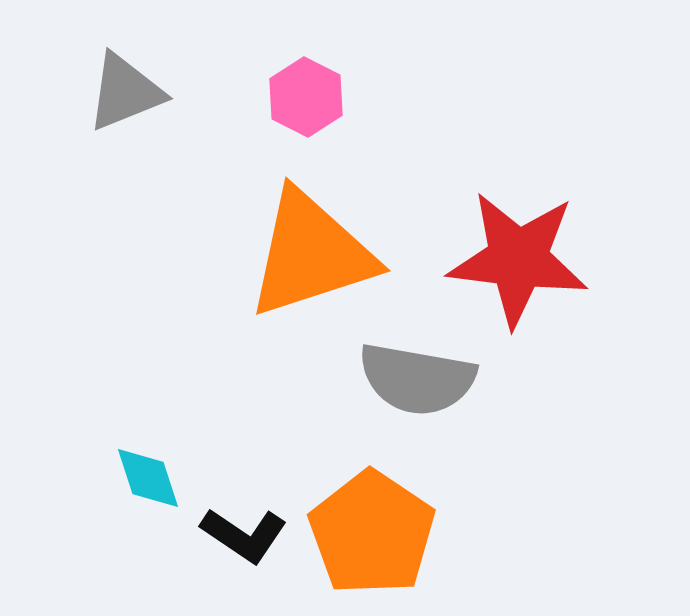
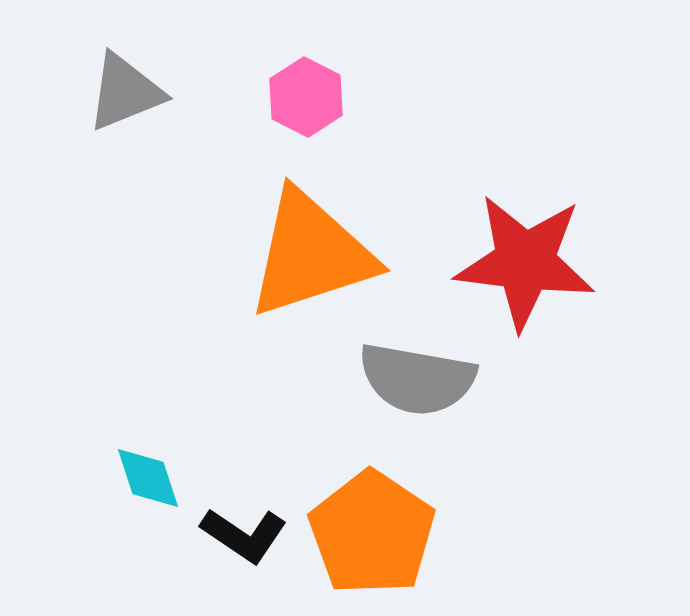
red star: moved 7 px right, 3 px down
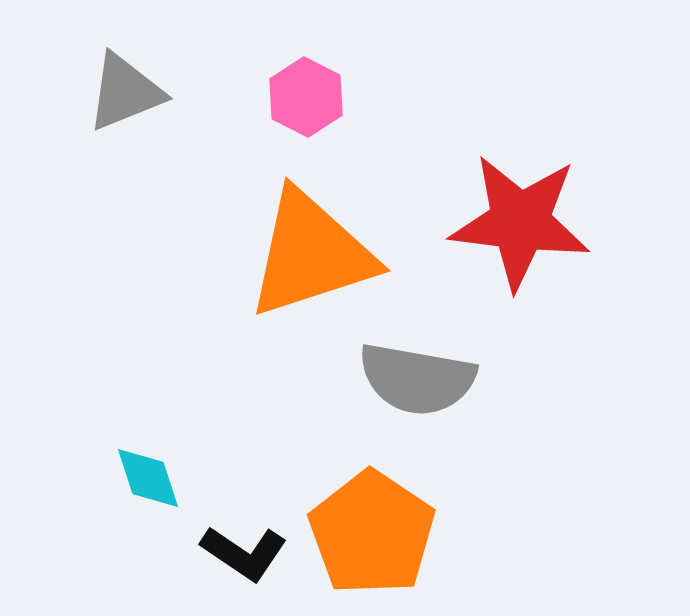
red star: moved 5 px left, 40 px up
black L-shape: moved 18 px down
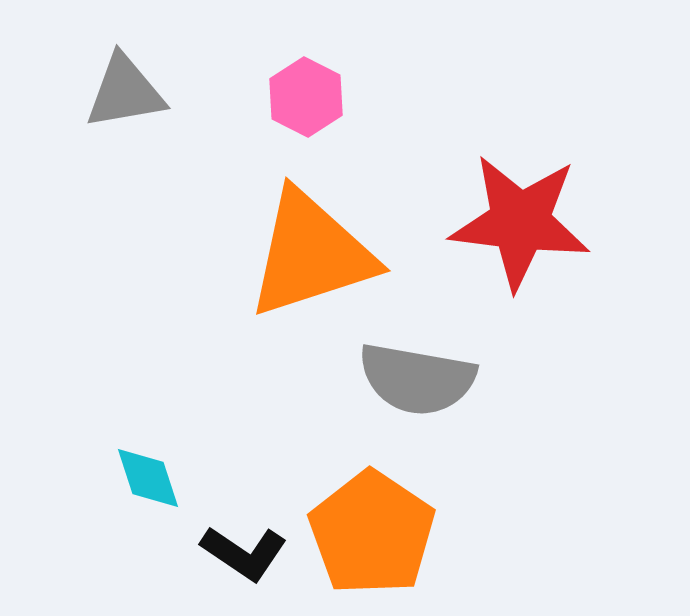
gray triangle: rotated 12 degrees clockwise
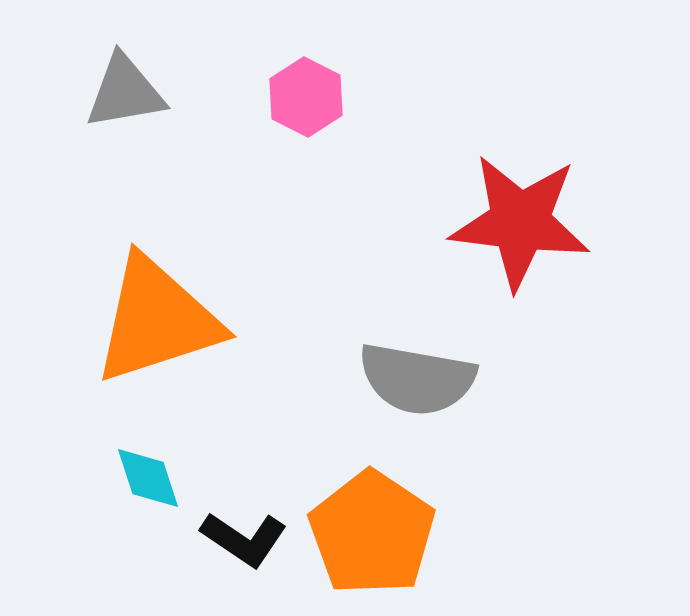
orange triangle: moved 154 px left, 66 px down
black L-shape: moved 14 px up
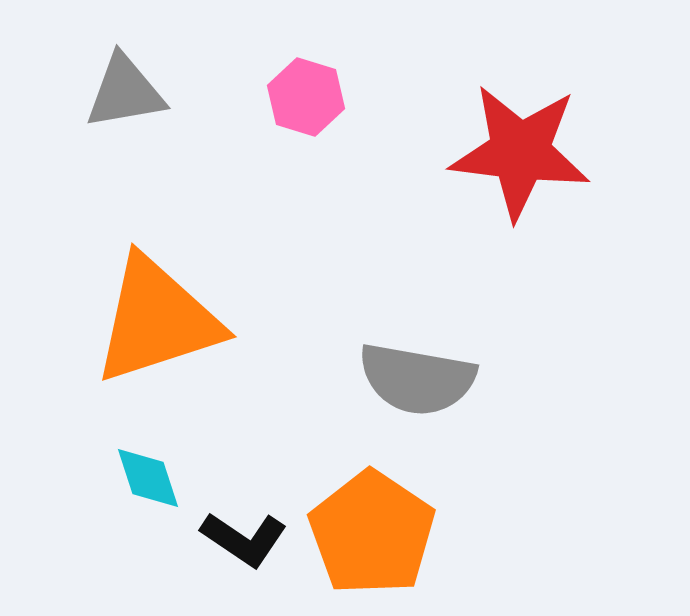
pink hexagon: rotated 10 degrees counterclockwise
red star: moved 70 px up
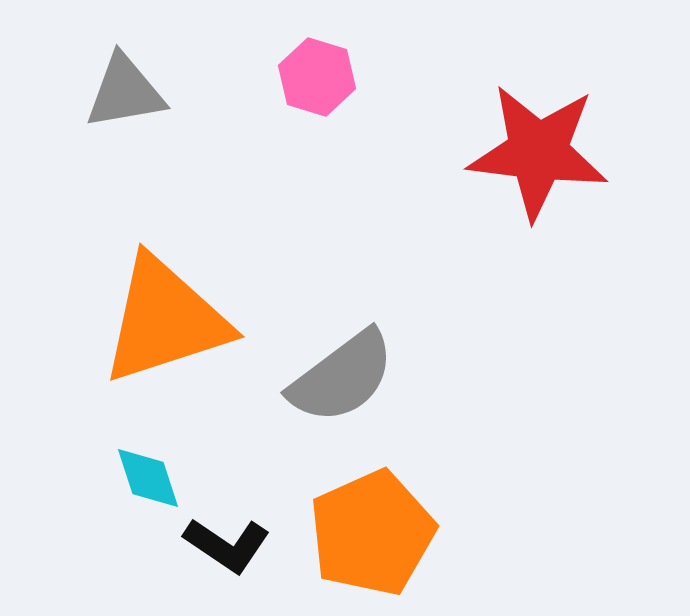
pink hexagon: moved 11 px right, 20 px up
red star: moved 18 px right
orange triangle: moved 8 px right
gray semicircle: moved 75 px left, 2 px up; rotated 47 degrees counterclockwise
orange pentagon: rotated 14 degrees clockwise
black L-shape: moved 17 px left, 6 px down
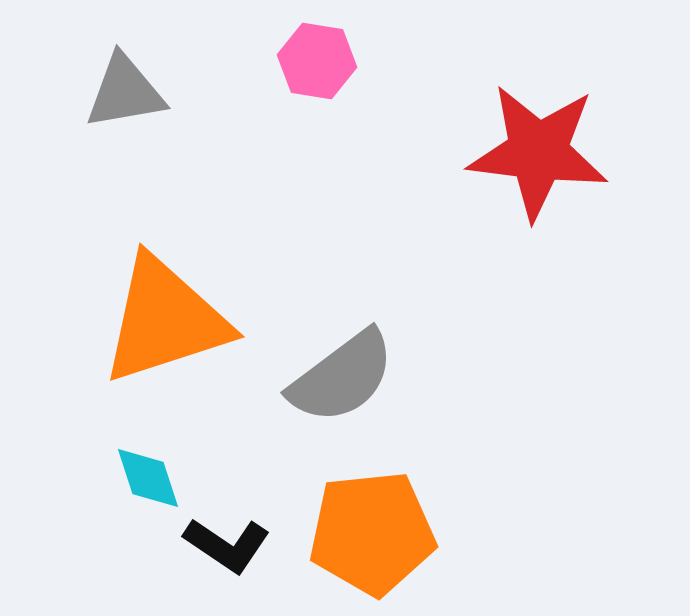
pink hexagon: moved 16 px up; rotated 8 degrees counterclockwise
orange pentagon: rotated 18 degrees clockwise
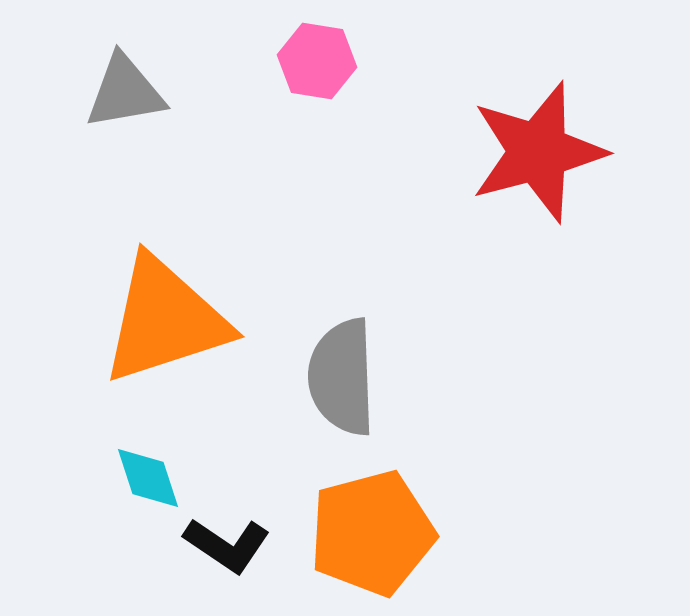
red star: rotated 22 degrees counterclockwise
gray semicircle: rotated 125 degrees clockwise
orange pentagon: rotated 9 degrees counterclockwise
